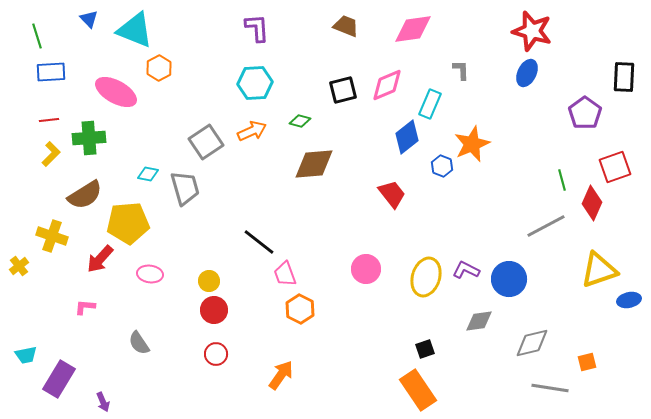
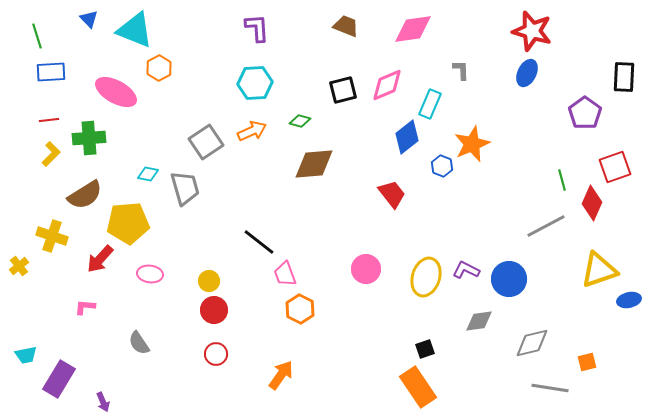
orange rectangle at (418, 390): moved 3 px up
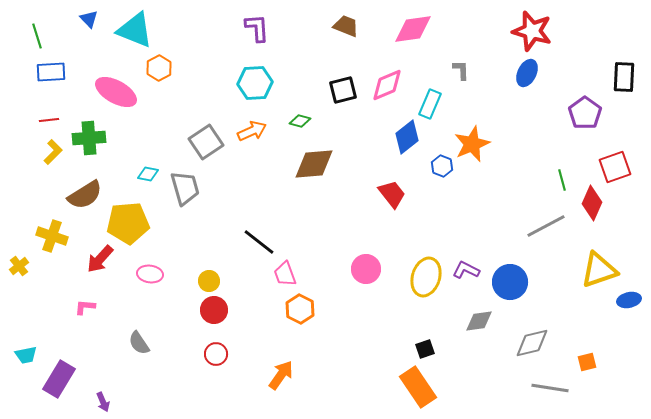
yellow L-shape at (51, 154): moved 2 px right, 2 px up
blue circle at (509, 279): moved 1 px right, 3 px down
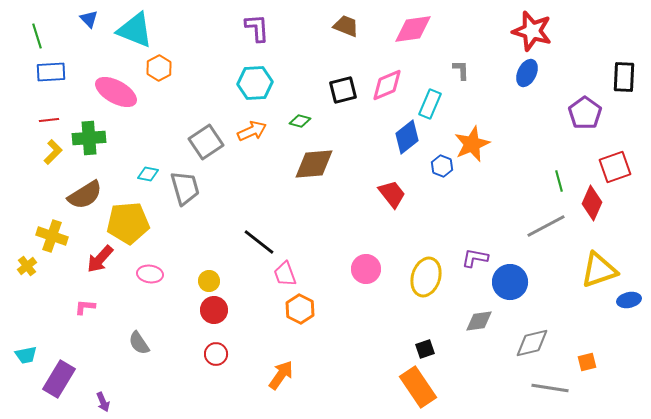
green line at (562, 180): moved 3 px left, 1 px down
yellow cross at (19, 266): moved 8 px right
purple L-shape at (466, 270): moved 9 px right, 12 px up; rotated 16 degrees counterclockwise
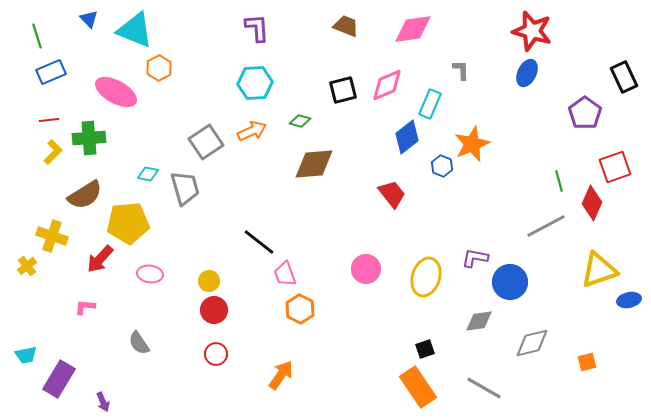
blue rectangle at (51, 72): rotated 20 degrees counterclockwise
black rectangle at (624, 77): rotated 28 degrees counterclockwise
gray line at (550, 388): moved 66 px left; rotated 21 degrees clockwise
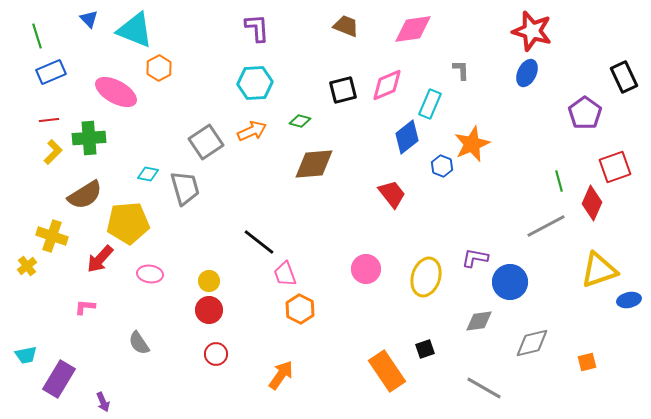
red circle at (214, 310): moved 5 px left
orange rectangle at (418, 387): moved 31 px left, 16 px up
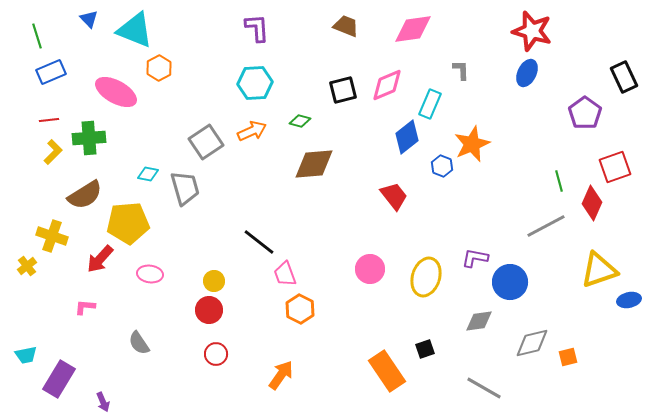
red trapezoid at (392, 194): moved 2 px right, 2 px down
pink circle at (366, 269): moved 4 px right
yellow circle at (209, 281): moved 5 px right
orange square at (587, 362): moved 19 px left, 5 px up
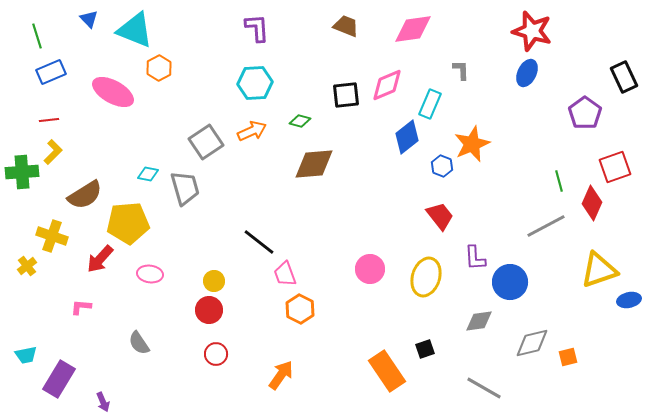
black square at (343, 90): moved 3 px right, 5 px down; rotated 8 degrees clockwise
pink ellipse at (116, 92): moved 3 px left
green cross at (89, 138): moved 67 px left, 34 px down
red trapezoid at (394, 196): moved 46 px right, 20 px down
purple L-shape at (475, 258): rotated 104 degrees counterclockwise
pink L-shape at (85, 307): moved 4 px left
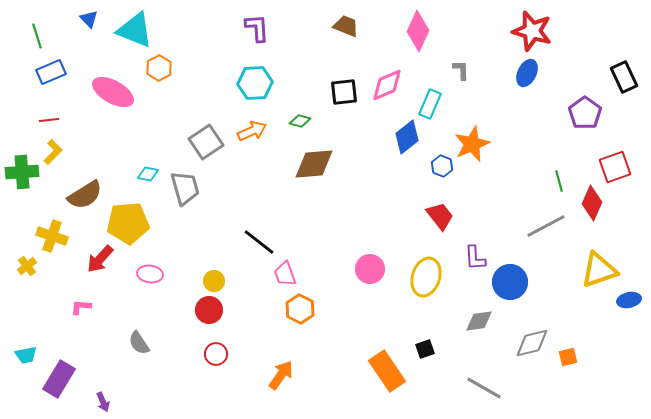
pink diamond at (413, 29): moved 5 px right, 2 px down; rotated 57 degrees counterclockwise
black square at (346, 95): moved 2 px left, 3 px up
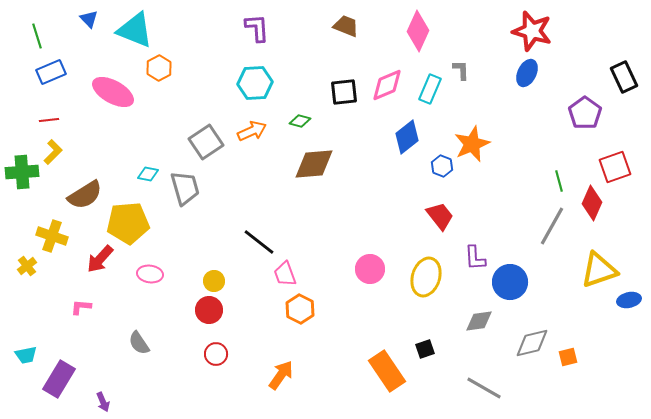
cyan rectangle at (430, 104): moved 15 px up
gray line at (546, 226): moved 6 px right; rotated 33 degrees counterclockwise
